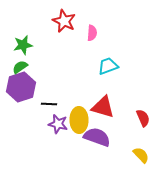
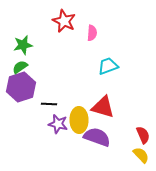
red semicircle: moved 17 px down
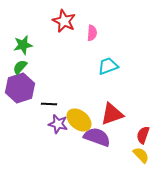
green semicircle: rotated 14 degrees counterclockwise
purple hexagon: moved 1 px left, 1 px down
red triangle: moved 9 px right, 7 px down; rotated 35 degrees counterclockwise
yellow ellipse: rotated 50 degrees counterclockwise
red semicircle: rotated 138 degrees counterclockwise
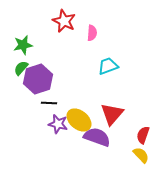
green semicircle: moved 1 px right, 1 px down
purple hexagon: moved 18 px right, 9 px up
black line: moved 1 px up
red triangle: rotated 30 degrees counterclockwise
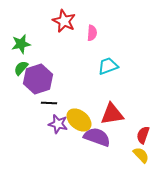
green star: moved 2 px left, 1 px up
red triangle: rotated 40 degrees clockwise
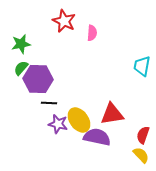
cyan trapezoid: moved 34 px right; rotated 60 degrees counterclockwise
purple hexagon: rotated 20 degrees clockwise
yellow ellipse: rotated 15 degrees clockwise
purple semicircle: rotated 8 degrees counterclockwise
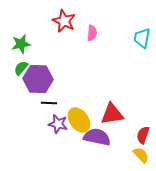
cyan trapezoid: moved 28 px up
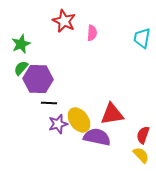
green star: rotated 12 degrees counterclockwise
purple star: rotated 30 degrees counterclockwise
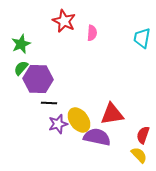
yellow semicircle: moved 2 px left
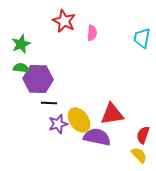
green semicircle: rotated 56 degrees clockwise
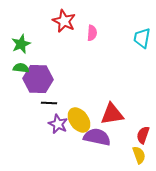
purple star: rotated 30 degrees counterclockwise
yellow semicircle: rotated 24 degrees clockwise
